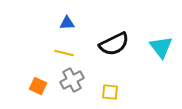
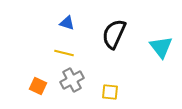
blue triangle: rotated 21 degrees clockwise
black semicircle: moved 10 px up; rotated 140 degrees clockwise
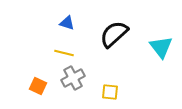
black semicircle: rotated 24 degrees clockwise
gray cross: moved 1 px right, 2 px up
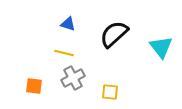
blue triangle: moved 1 px right, 1 px down
orange square: moved 4 px left; rotated 18 degrees counterclockwise
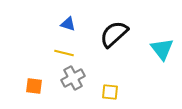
cyan triangle: moved 1 px right, 2 px down
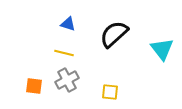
gray cross: moved 6 px left, 2 px down
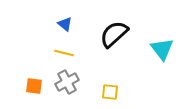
blue triangle: moved 3 px left; rotated 21 degrees clockwise
gray cross: moved 2 px down
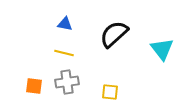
blue triangle: rotated 28 degrees counterclockwise
gray cross: rotated 20 degrees clockwise
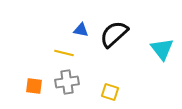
blue triangle: moved 16 px right, 6 px down
yellow square: rotated 12 degrees clockwise
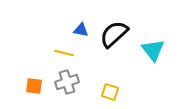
cyan triangle: moved 9 px left, 1 px down
gray cross: rotated 10 degrees counterclockwise
